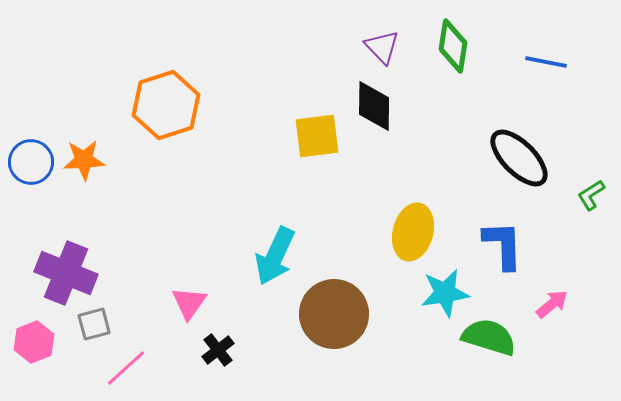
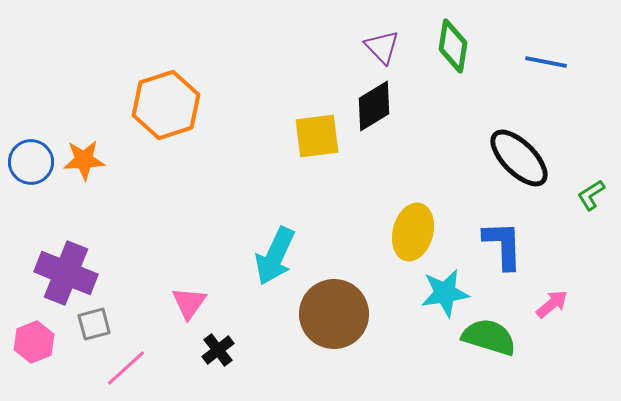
black diamond: rotated 58 degrees clockwise
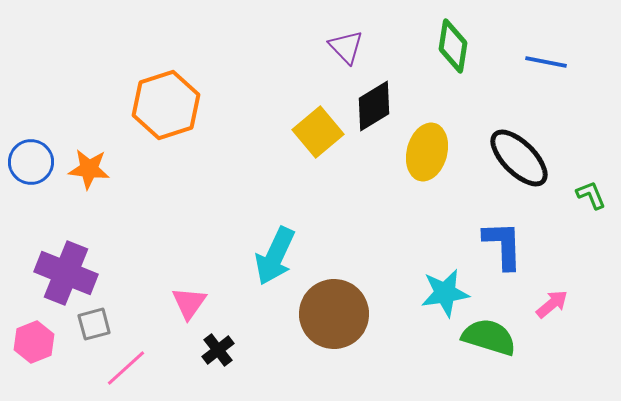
purple triangle: moved 36 px left
yellow square: moved 1 px right, 4 px up; rotated 33 degrees counterclockwise
orange star: moved 5 px right, 9 px down; rotated 9 degrees clockwise
green L-shape: rotated 100 degrees clockwise
yellow ellipse: moved 14 px right, 80 px up
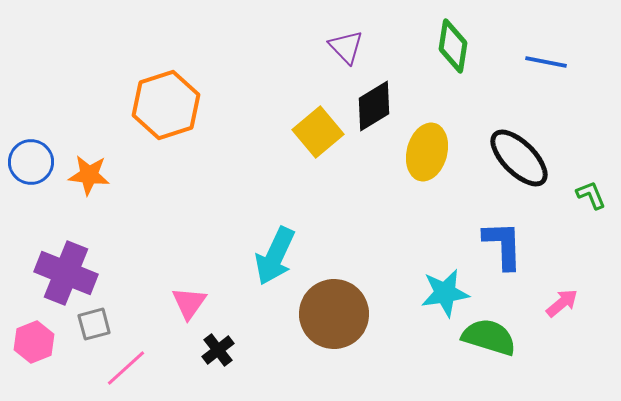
orange star: moved 6 px down
pink arrow: moved 10 px right, 1 px up
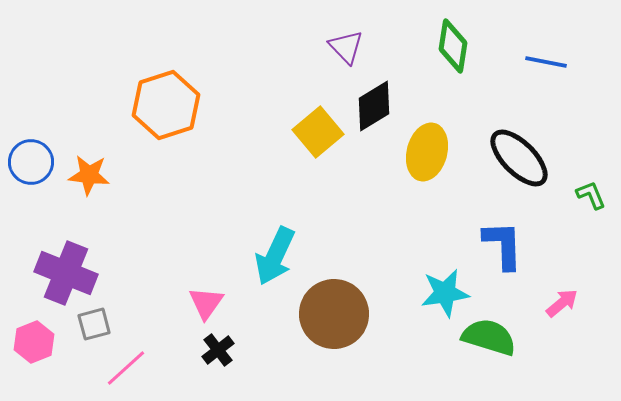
pink triangle: moved 17 px right
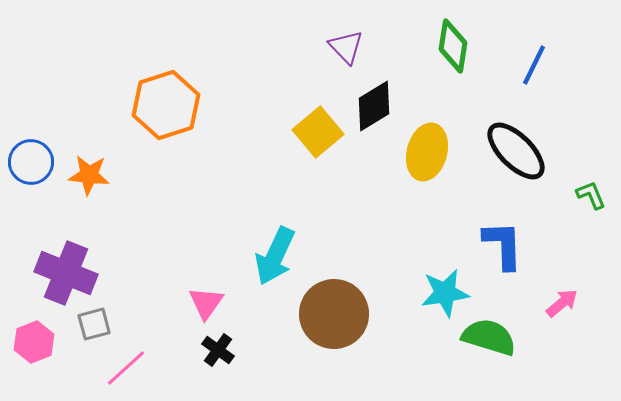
blue line: moved 12 px left, 3 px down; rotated 75 degrees counterclockwise
black ellipse: moved 3 px left, 7 px up
black cross: rotated 16 degrees counterclockwise
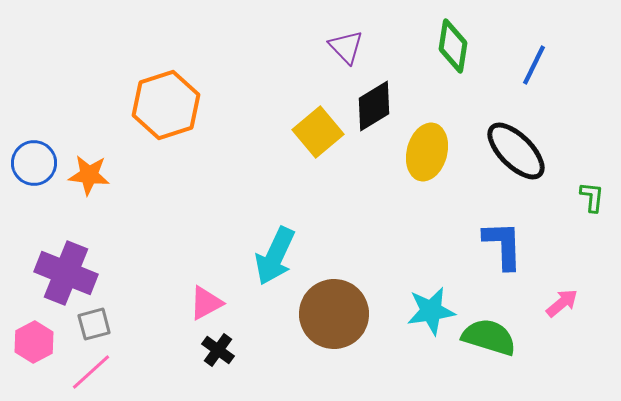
blue circle: moved 3 px right, 1 px down
green L-shape: moved 1 px right, 2 px down; rotated 28 degrees clockwise
cyan star: moved 14 px left, 18 px down
pink triangle: rotated 27 degrees clockwise
pink hexagon: rotated 6 degrees counterclockwise
pink line: moved 35 px left, 4 px down
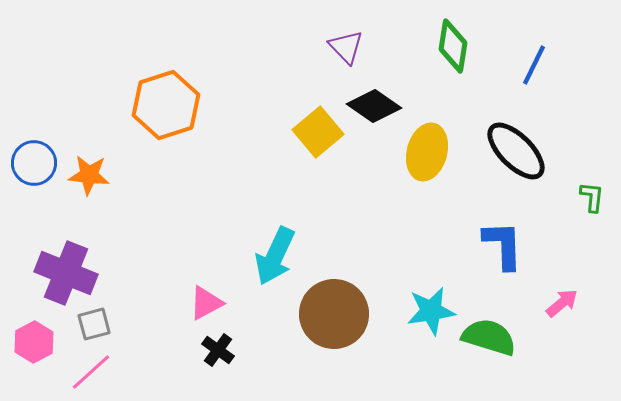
black diamond: rotated 66 degrees clockwise
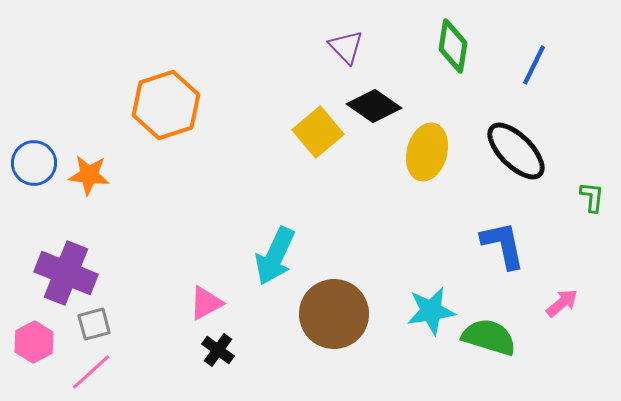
blue L-shape: rotated 10 degrees counterclockwise
